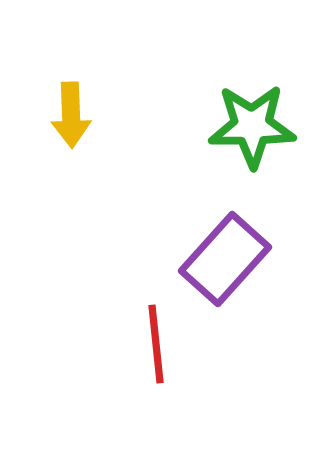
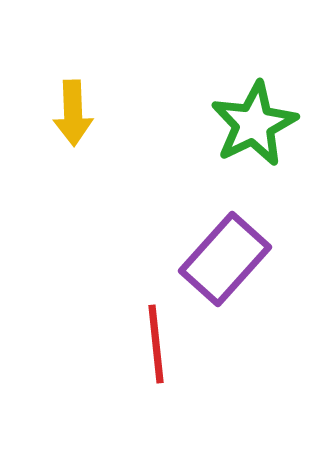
yellow arrow: moved 2 px right, 2 px up
green star: moved 2 px right, 2 px up; rotated 26 degrees counterclockwise
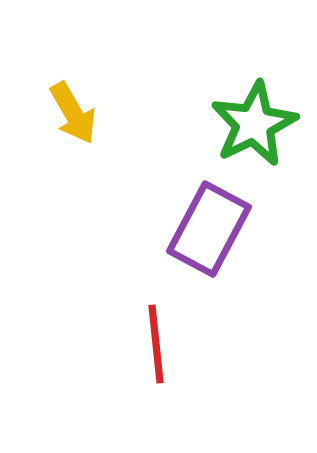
yellow arrow: rotated 28 degrees counterclockwise
purple rectangle: moved 16 px left, 30 px up; rotated 14 degrees counterclockwise
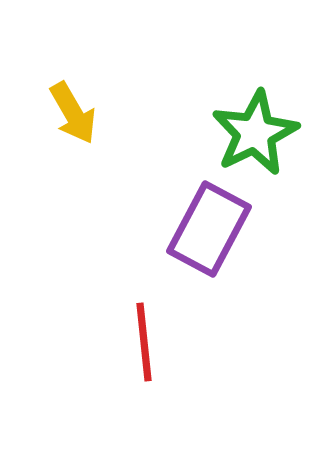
green star: moved 1 px right, 9 px down
red line: moved 12 px left, 2 px up
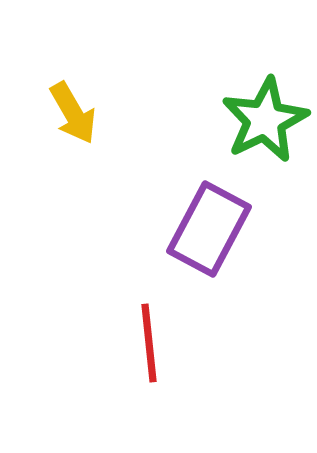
green star: moved 10 px right, 13 px up
red line: moved 5 px right, 1 px down
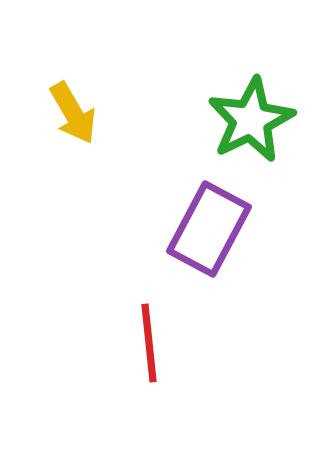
green star: moved 14 px left
